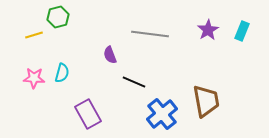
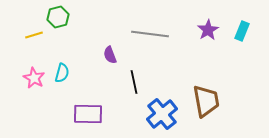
pink star: rotated 25 degrees clockwise
black line: rotated 55 degrees clockwise
purple rectangle: rotated 60 degrees counterclockwise
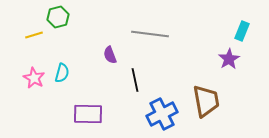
purple star: moved 21 px right, 29 px down
black line: moved 1 px right, 2 px up
blue cross: rotated 12 degrees clockwise
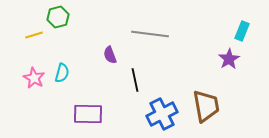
brown trapezoid: moved 5 px down
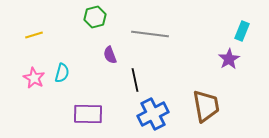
green hexagon: moved 37 px right
blue cross: moved 9 px left
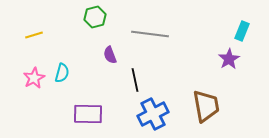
pink star: rotated 15 degrees clockwise
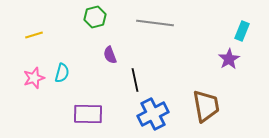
gray line: moved 5 px right, 11 px up
pink star: rotated 10 degrees clockwise
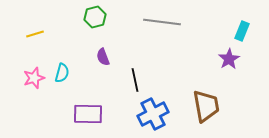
gray line: moved 7 px right, 1 px up
yellow line: moved 1 px right, 1 px up
purple semicircle: moved 7 px left, 2 px down
